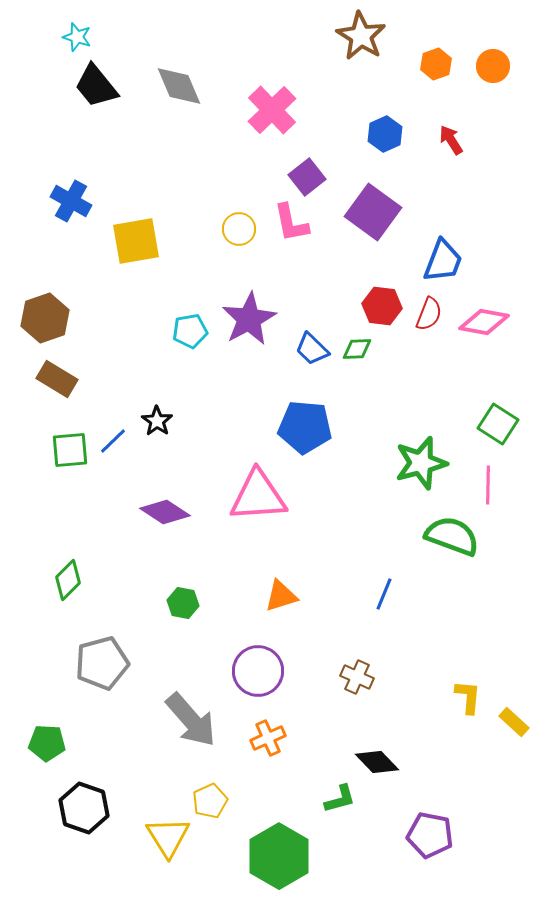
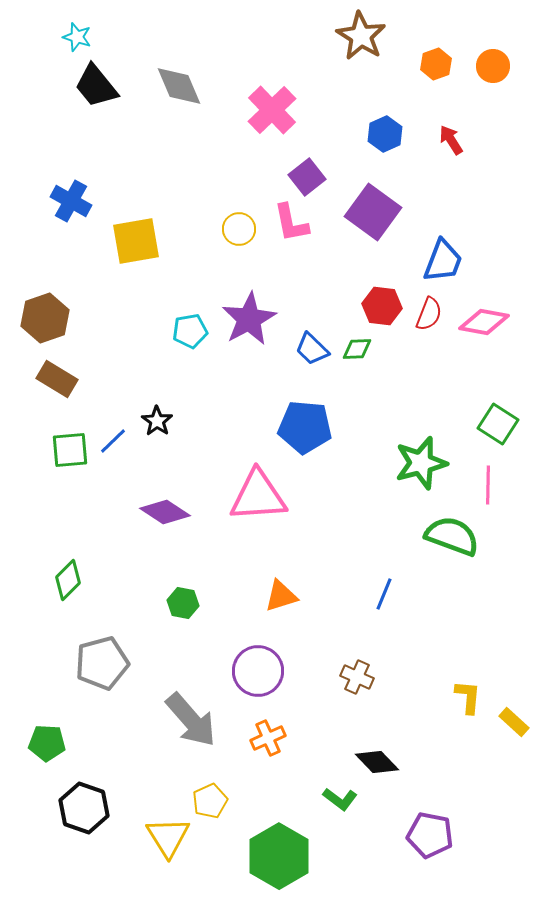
green L-shape at (340, 799): rotated 52 degrees clockwise
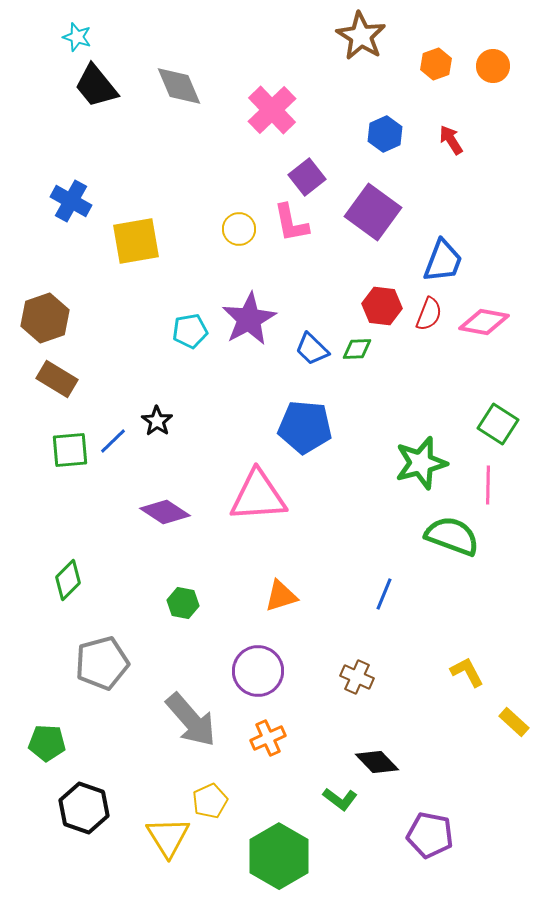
yellow L-shape at (468, 697): moved 1 px left, 25 px up; rotated 33 degrees counterclockwise
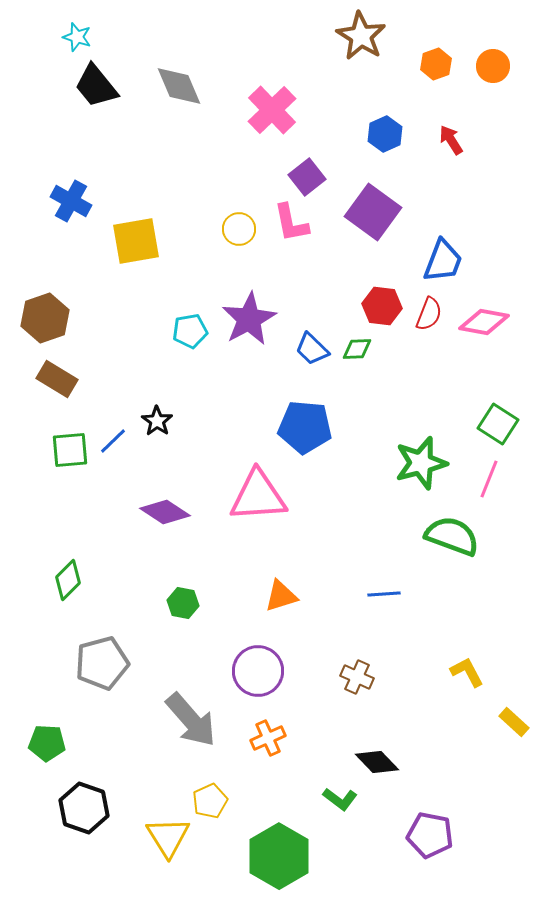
pink line at (488, 485): moved 1 px right, 6 px up; rotated 21 degrees clockwise
blue line at (384, 594): rotated 64 degrees clockwise
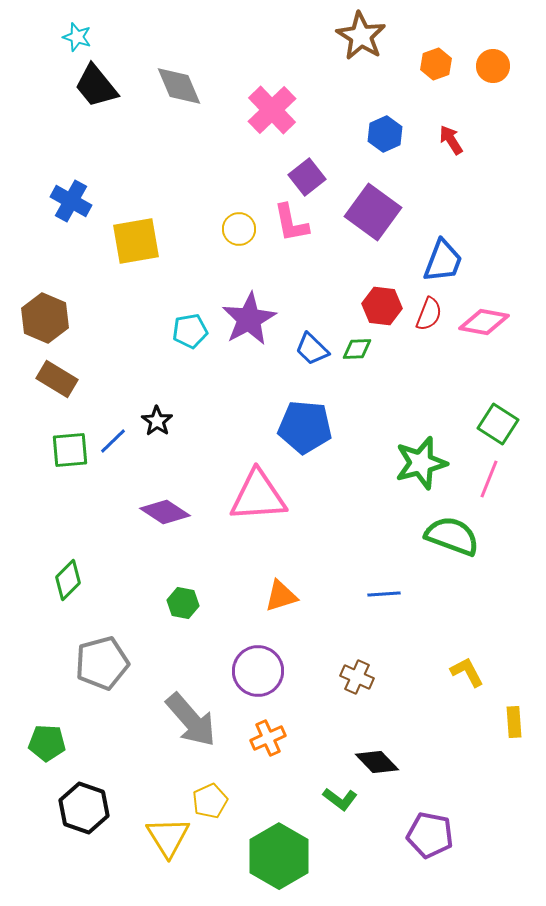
brown hexagon at (45, 318): rotated 18 degrees counterclockwise
yellow rectangle at (514, 722): rotated 44 degrees clockwise
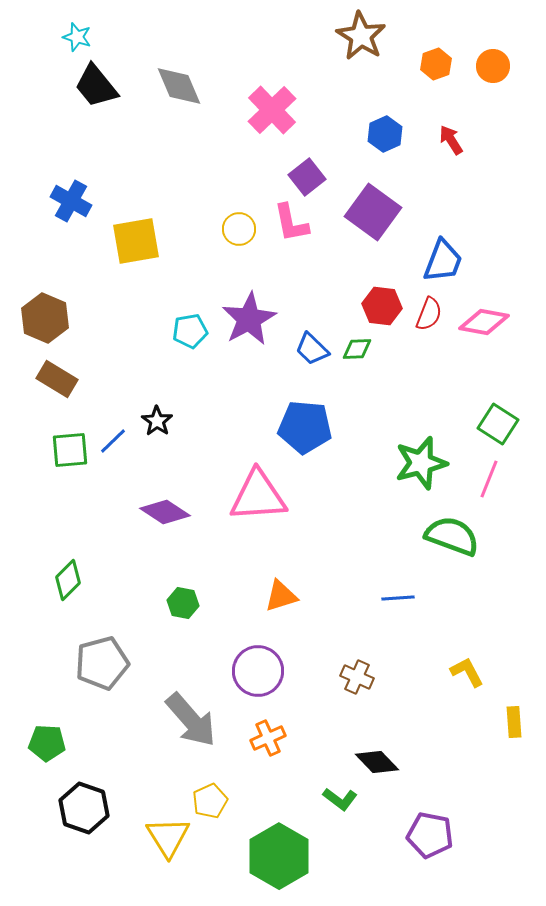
blue line at (384, 594): moved 14 px right, 4 px down
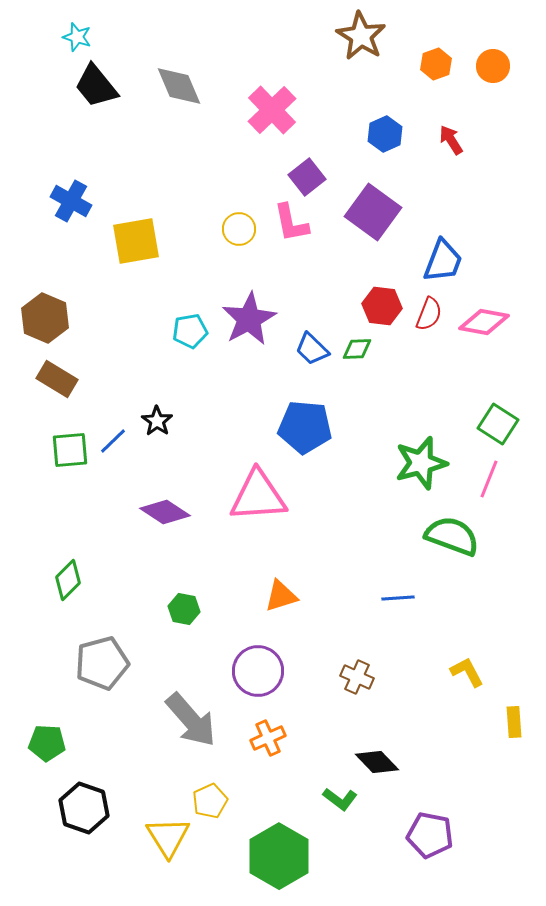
green hexagon at (183, 603): moved 1 px right, 6 px down
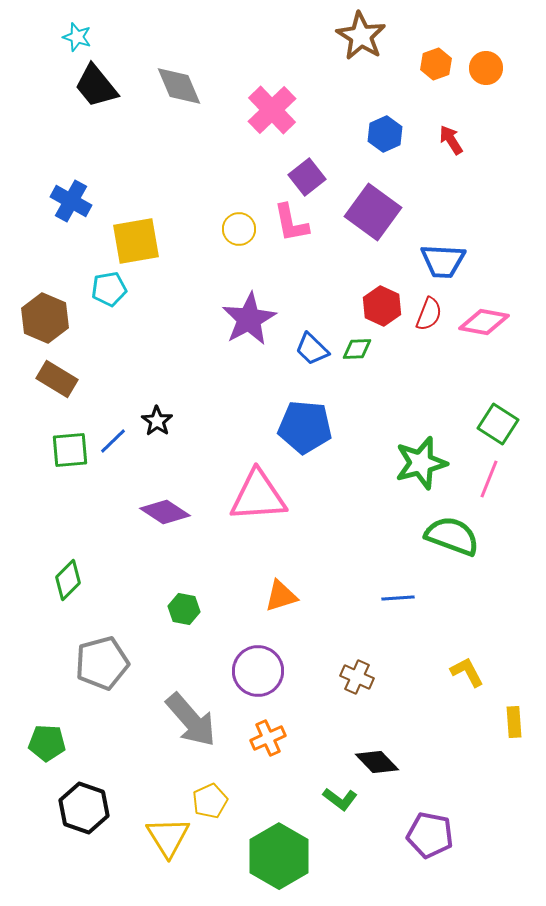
orange circle at (493, 66): moved 7 px left, 2 px down
blue trapezoid at (443, 261): rotated 72 degrees clockwise
red hexagon at (382, 306): rotated 18 degrees clockwise
cyan pentagon at (190, 331): moved 81 px left, 42 px up
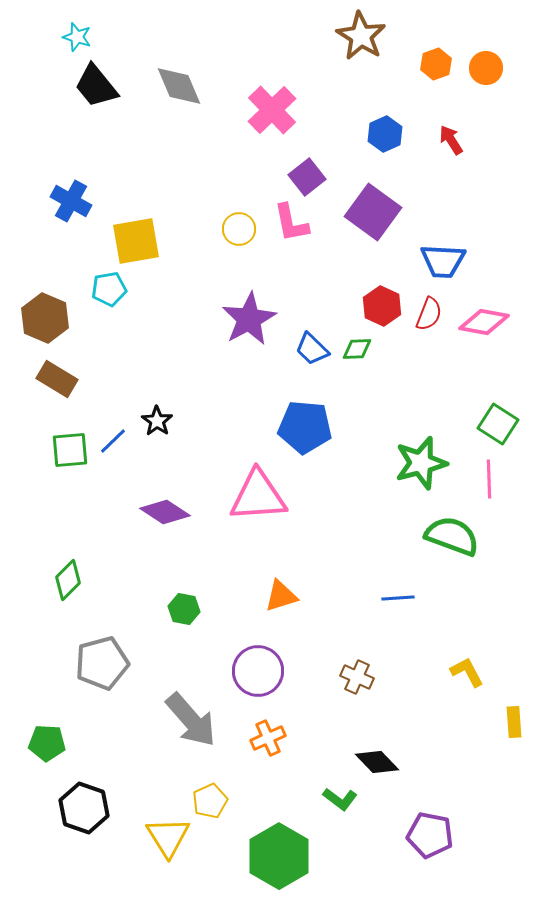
pink line at (489, 479): rotated 24 degrees counterclockwise
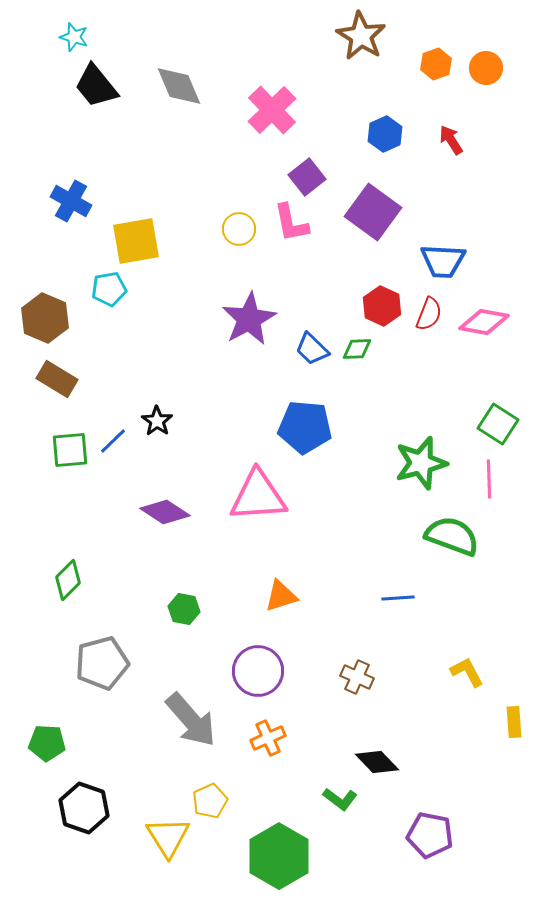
cyan star at (77, 37): moved 3 px left
